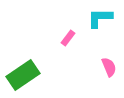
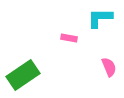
pink rectangle: moved 1 px right; rotated 63 degrees clockwise
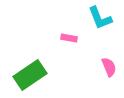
cyan L-shape: rotated 112 degrees counterclockwise
green rectangle: moved 7 px right
